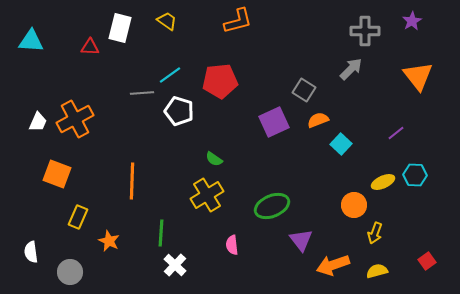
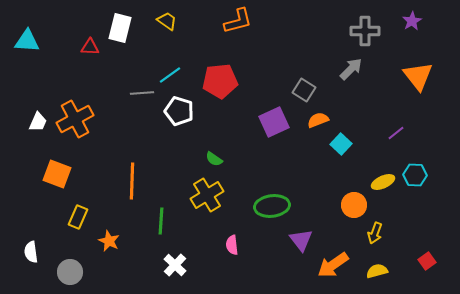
cyan triangle: moved 4 px left
green ellipse: rotated 16 degrees clockwise
green line: moved 12 px up
orange arrow: rotated 16 degrees counterclockwise
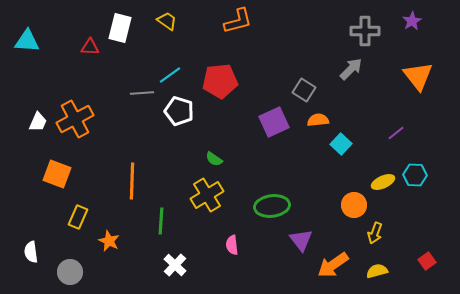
orange semicircle: rotated 15 degrees clockwise
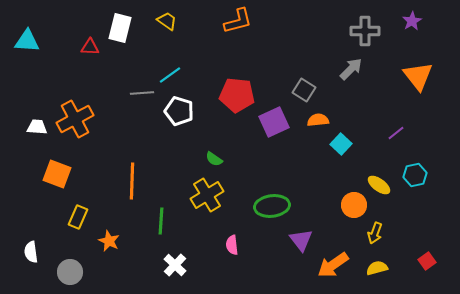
red pentagon: moved 17 px right, 14 px down; rotated 12 degrees clockwise
white trapezoid: moved 1 px left, 5 px down; rotated 110 degrees counterclockwise
cyan hexagon: rotated 15 degrees counterclockwise
yellow ellipse: moved 4 px left, 3 px down; rotated 60 degrees clockwise
yellow semicircle: moved 3 px up
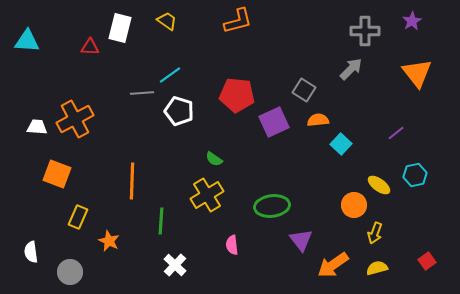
orange triangle: moved 1 px left, 3 px up
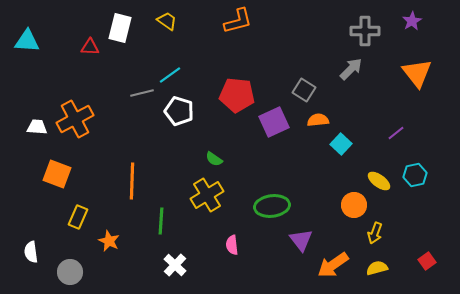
gray line: rotated 10 degrees counterclockwise
yellow ellipse: moved 4 px up
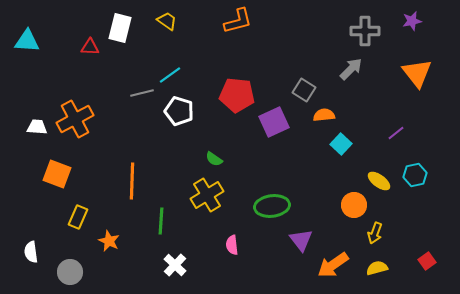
purple star: rotated 18 degrees clockwise
orange semicircle: moved 6 px right, 5 px up
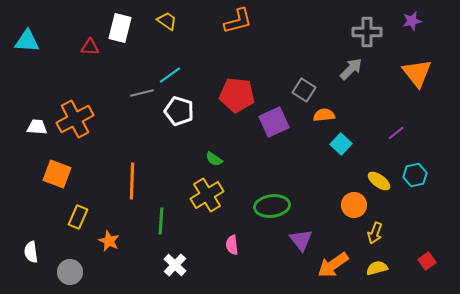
gray cross: moved 2 px right, 1 px down
